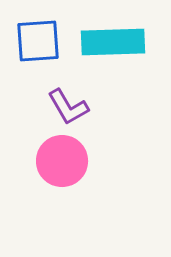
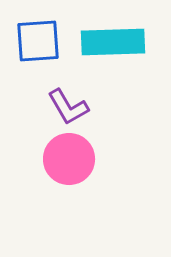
pink circle: moved 7 px right, 2 px up
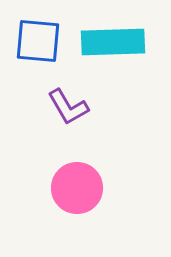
blue square: rotated 9 degrees clockwise
pink circle: moved 8 px right, 29 px down
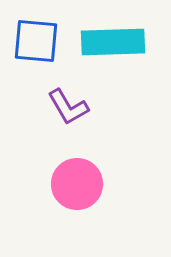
blue square: moved 2 px left
pink circle: moved 4 px up
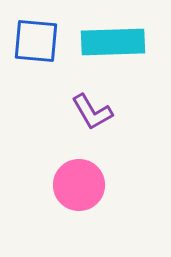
purple L-shape: moved 24 px right, 5 px down
pink circle: moved 2 px right, 1 px down
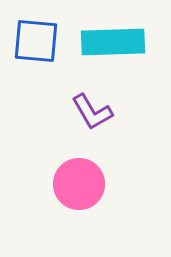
pink circle: moved 1 px up
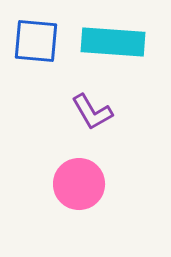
cyan rectangle: rotated 6 degrees clockwise
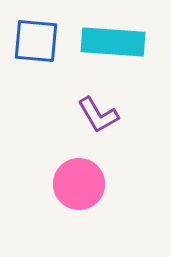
purple L-shape: moved 6 px right, 3 px down
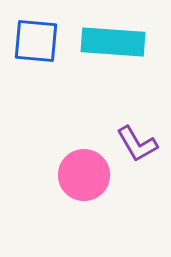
purple L-shape: moved 39 px right, 29 px down
pink circle: moved 5 px right, 9 px up
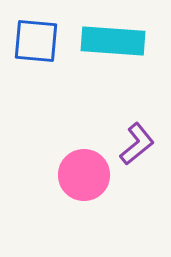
cyan rectangle: moved 1 px up
purple L-shape: rotated 99 degrees counterclockwise
